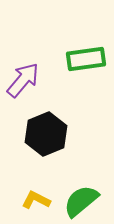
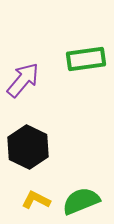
black hexagon: moved 18 px left, 13 px down; rotated 12 degrees counterclockwise
green semicircle: rotated 18 degrees clockwise
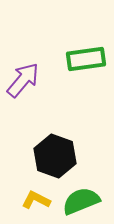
black hexagon: moved 27 px right, 9 px down; rotated 6 degrees counterclockwise
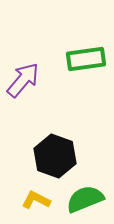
green semicircle: moved 4 px right, 2 px up
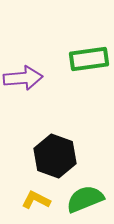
green rectangle: moved 3 px right
purple arrow: moved 2 px up; rotated 45 degrees clockwise
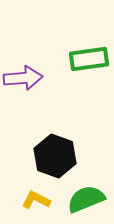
green semicircle: moved 1 px right
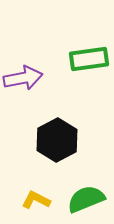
purple arrow: rotated 6 degrees counterclockwise
black hexagon: moved 2 px right, 16 px up; rotated 12 degrees clockwise
